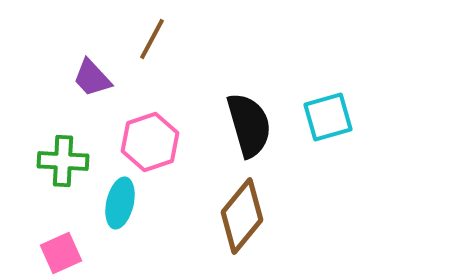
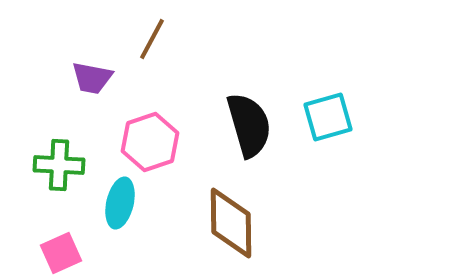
purple trapezoid: rotated 36 degrees counterclockwise
green cross: moved 4 px left, 4 px down
brown diamond: moved 11 px left, 7 px down; rotated 40 degrees counterclockwise
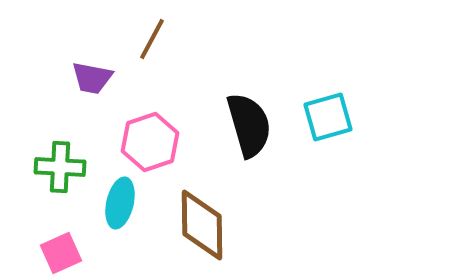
green cross: moved 1 px right, 2 px down
brown diamond: moved 29 px left, 2 px down
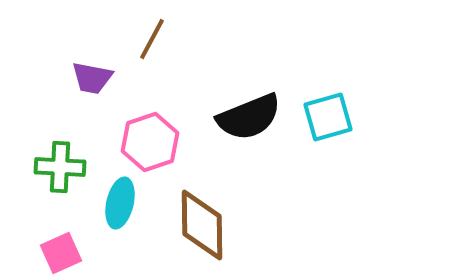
black semicircle: moved 8 px up; rotated 84 degrees clockwise
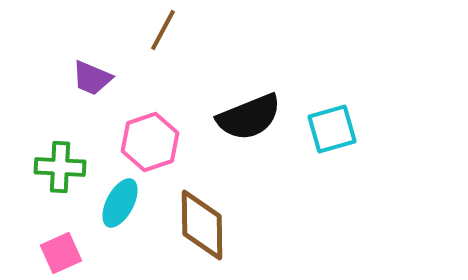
brown line: moved 11 px right, 9 px up
purple trapezoid: rotated 12 degrees clockwise
cyan square: moved 4 px right, 12 px down
cyan ellipse: rotated 15 degrees clockwise
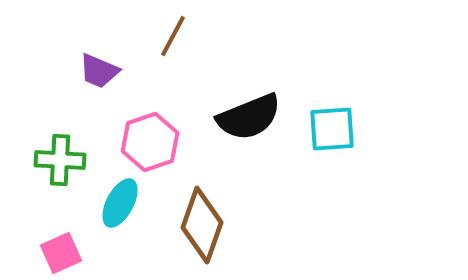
brown line: moved 10 px right, 6 px down
purple trapezoid: moved 7 px right, 7 px up
cyan square: rotated 12 degrees clockwise
green cross: moved 7 px up
brown diamond: rotated 20 degrees clockwise
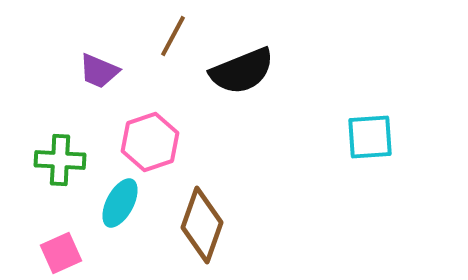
black semicircle: moved 7 px left, 46 px up
cyan square: moved 38 px right, 8 px down
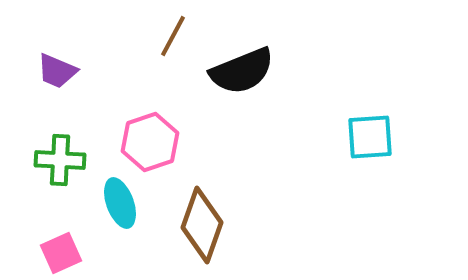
purple trapezoid: moved 42 px left
cyan ellipse: rotated 48 degrees counterclockwise
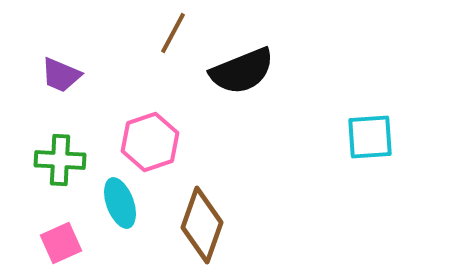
brown line: moved 3 px up
purple trapezoid: moved 4 px right, 4 px down
pink square: moved 10 px up
